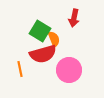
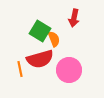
red semicircle: moved 3 px left, 5 px down
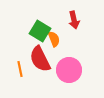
red arrow: moved 2 px down; rotated 24 degrees counterclockwise
red semicircle: rotated 80 degrees clockwise
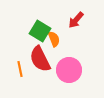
red arrow: moved 2 px right; rotated 54 degrees clockwise
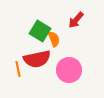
red semicircle: moved 3 px left; rotated 76 degrees counterclockwise
orange line: moved 2 px left
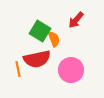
pink circle: moved 2 px right
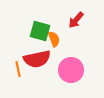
green square: rotated 15 degrees counterclockwise
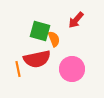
pink circle: moved 1 px right, 1 px up
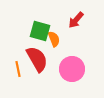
red semicircle: rotated 108 degrees counterclockwise
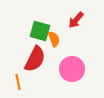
red semicircle: moved 2 px left; rotated 56 degrees clockwise
orange line: moved 13 px down
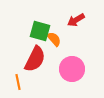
red arrow: rotated 18 degrees clockwise
orange semicircle: rotated 21 degrees counterclockwise
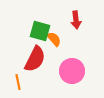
red arrow: rotated 66 degrees counterclockwise
pink circle: moved 2 px down
